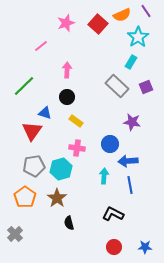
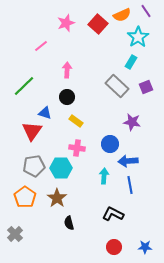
cyan hexagon: moved 1 px up; rotated 15 degrees clockwise
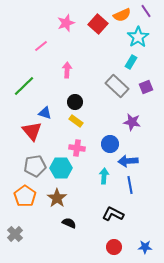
black circle: moved 8 px right, 5 px down
red triangle: rotated 15 degrees counterclockwise
gray pentagon: moved 1 px right
orange pentagon: moved 1 px up
black semicircle: rotated 128 degrees clockwise
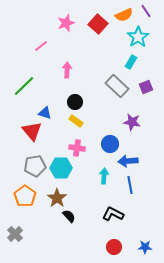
orange semicircle: moved 2 px right
black semicircle: moved 7 px up; rotated 24 degrees clockwise
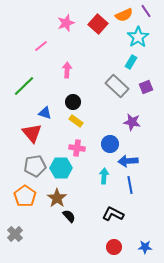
black circle: moved 2 px left
red triangle: moved 2 px down
